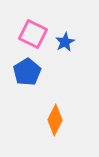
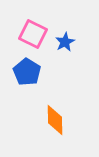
blue pentagon: rotated 8 degrees counterclockwise
orange diamond: rotated 28 degrees counterclockwise
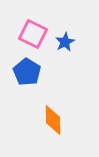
orange diamond: moved 2 px left
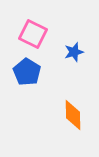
blue star: moved 9 px right, 10 px down; rotated 12 degrees clockwise
orange diamond: moved 20 px right, 5 px up
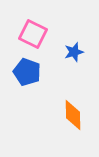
blue pentagon: rotated 12 degrees counterclockwise
